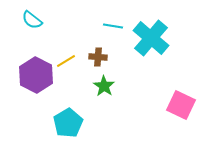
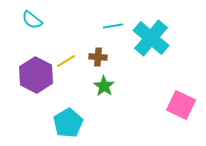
cyan line: rotated 18 degrees counterclockwise
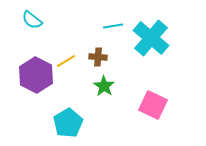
pink square: moved 28 px left
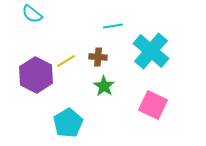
cyan semicircle: moved 6 px up
cyan cross: moved 13 px down
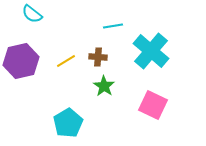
purple hexagon: moved 15 px left, 14 px up; rotated 20 degrees clockwise
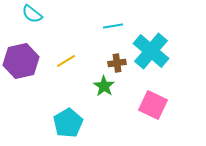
brown cross: moved 19 px right, 6 px down; rotated 12 degrees counterclockwise
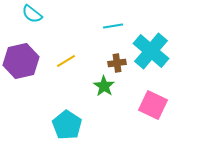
cyan pentagon: moved 1 px left, 2 px down; rotated 8 degrees counterclockwise
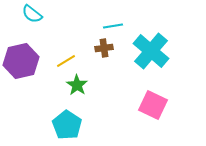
brown cross: moved 13 px left, 15 px up
green star: moved 27 px left, 1 px up
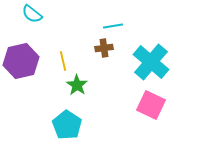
cyan cross: moved 11 px down
yellow line: moved 3 px left; rotated 72 degrees counterclockwise
pink square: moved 2 px left
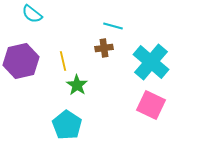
cyan line: rotated 24 degrees clockwise
